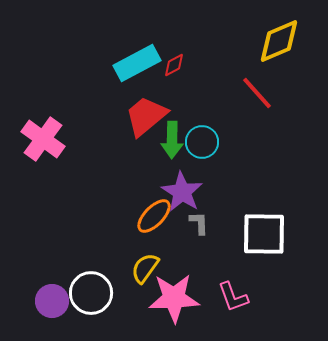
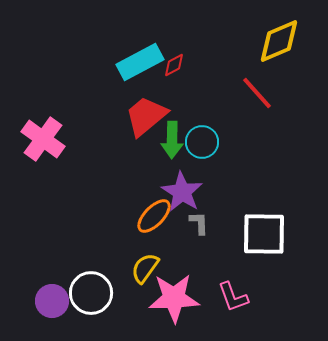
cyan rectangle: moved 3 px right, 1 px up
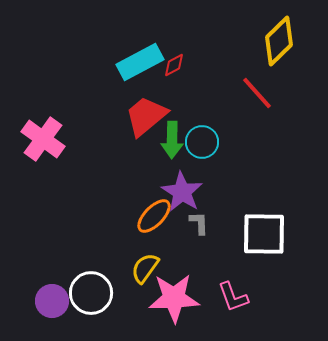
yellow diamond: rotated 21 degrees counterclockwise
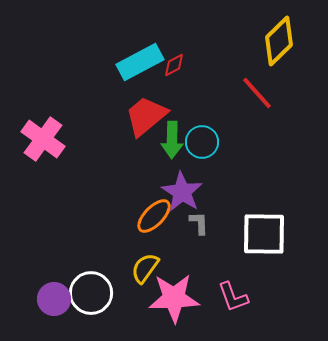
purple circle: moved 2 px right, 2 px up
